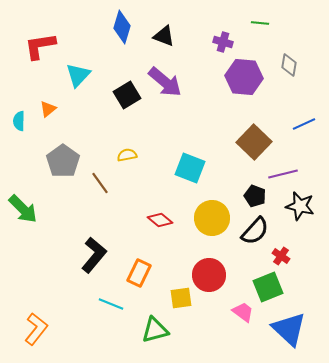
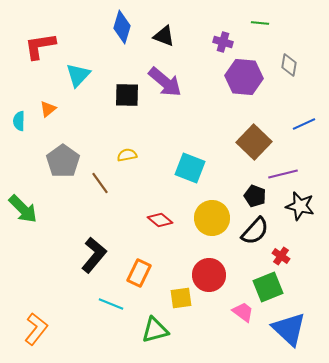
black square: rotated 32 degrees clockwise
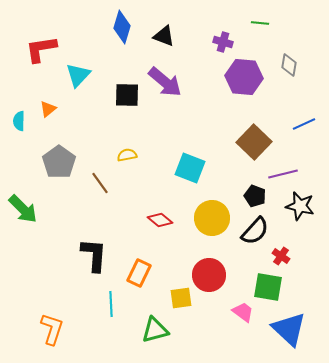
red L-shape: moved 1 px right, 3 px down
gray pentagon: moved 4 px left, 1 px down
black L-shape: rotated 36 degrees counterclockwise
green square: rotated 32 degrees clockwise
cyan line: rotated 65 degrees clockwise
orange L-shape: moved 16 px right; rotated 20 degrees counterclockwise
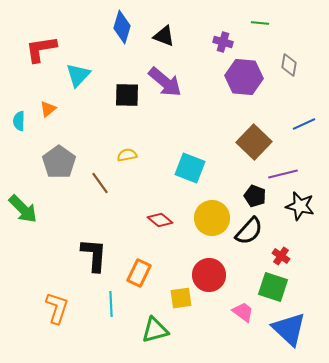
black semicircle: moved 6 px left
green square: moved 5 px right; rotated 8 degrees clockwise
orange L-shape: moved 5 px right, 21 px up
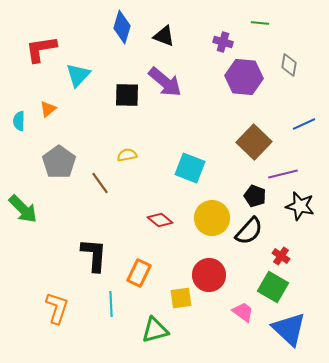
green square: rotated 12 degrees clockwise
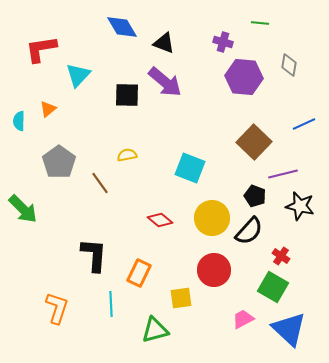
blue diamond: rotated 48 degrees counterclockwise
black triangle: moved 7 px down
red circle: moved 5 px right, 5 px up
pink trapezoid: moved 7 px down; rotated 65 degrees counterclockwise
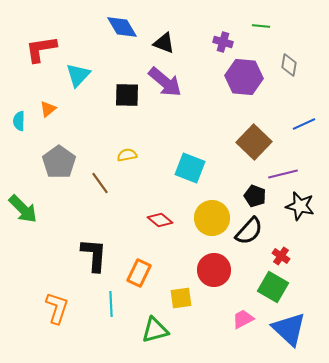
green line: moved 1 px right, 3 px down
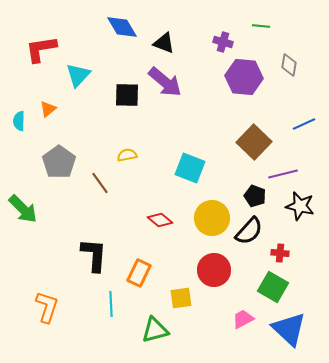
red cross: moved 1 px left, 3 px up; rotated 30 degrees counterclockwise
orange L-shape: moved 10 px left, 1 px up
